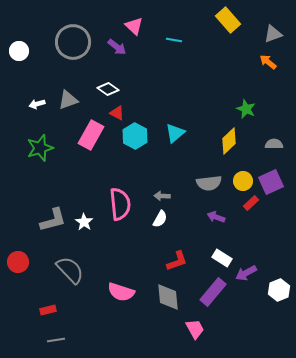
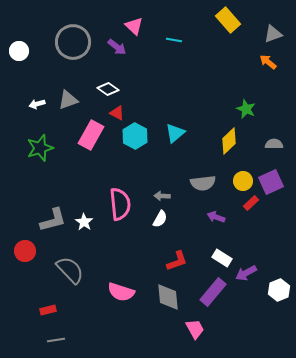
gray semicircle at (209, 183): moved 6 px left
red circle at (18, 262): moved 7 px right, 11 px up
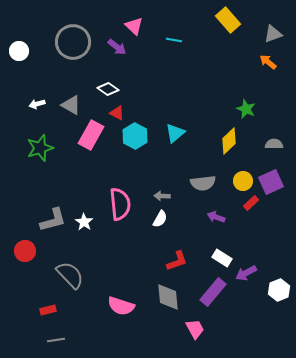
gray triangle at (68, 100): moved 3 px right, 5 px down; rotated 50 degrees clockwise
gray semicircle at (70, 270): moved 5 px down
pink semicircle at (121, 292): moved 14 px down
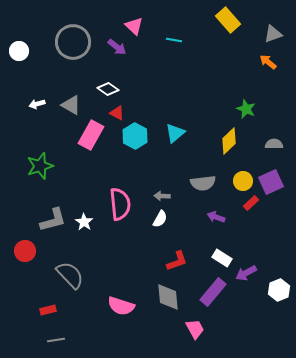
green star at (40, 148): moved 18 px down
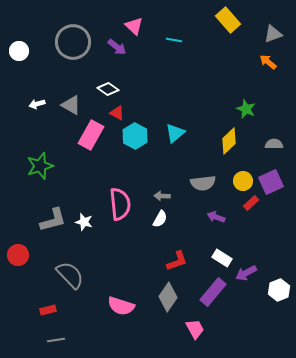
white star at (84, 222): rotated 18 degrees counterclockwise
red circle at (25, 251): moved 7 px left, 4 px down
gray diamond at (168, 297): rotated 40 degrees clockwise
